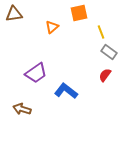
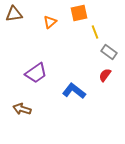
orange triangle: moved 2 px left, 5 px up
yellow line: moved 6 px left
blue L-shape: moved 8 px right
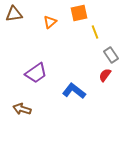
gray rectangle: moved 2 px right, 3 px down; rotated 21 degrees clockwise
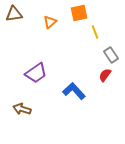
blue L-shape: rotated 10 degrees clockwise
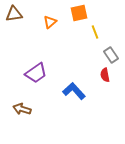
red semicircle: rotated 48 degrees counterclockwise
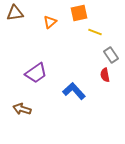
brown triangle: moved 1 px right, 1 px up
yellow line: rotated 48 degrees counterclockwise
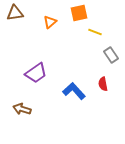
red semicircle: moved 2 px left, 9 px down
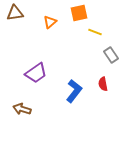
blue L-shape: rotated 80 degrees clockwise
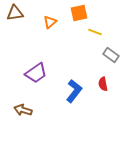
gray rectangle: rotated 21 degrees counterclockwise
brown arrow: moved 1 px right, 1 px down
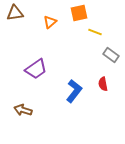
purple trapezoid: moved 4 px up
